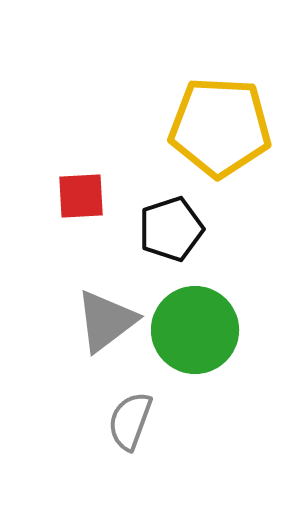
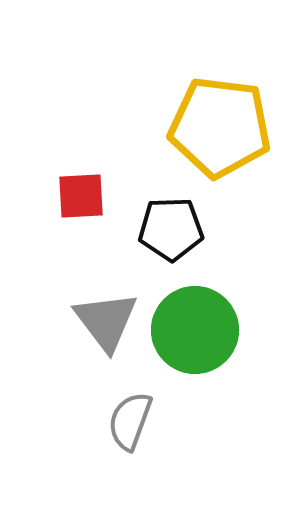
yellow pentagon: rotated 4 degrees clockwise
black pentagon: rotated 16 degrees clockwise
gray triangle: rotated 30 degrees counterclockwise
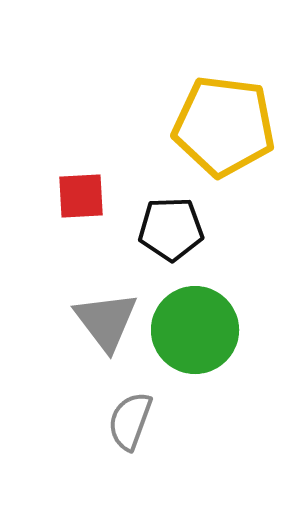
yellow pentagon: moved 4 px right, 1 px up
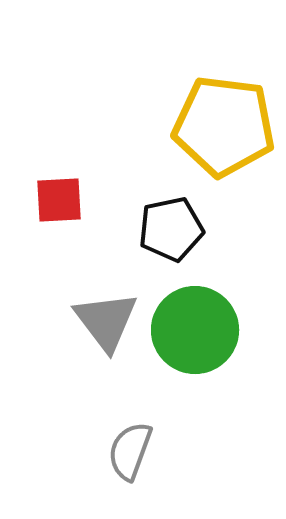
red square: moved 22 px left, 4 px down
black pentagon: rotated 10 degrees counterclockwise
gray semicircle: moved 30 px down
